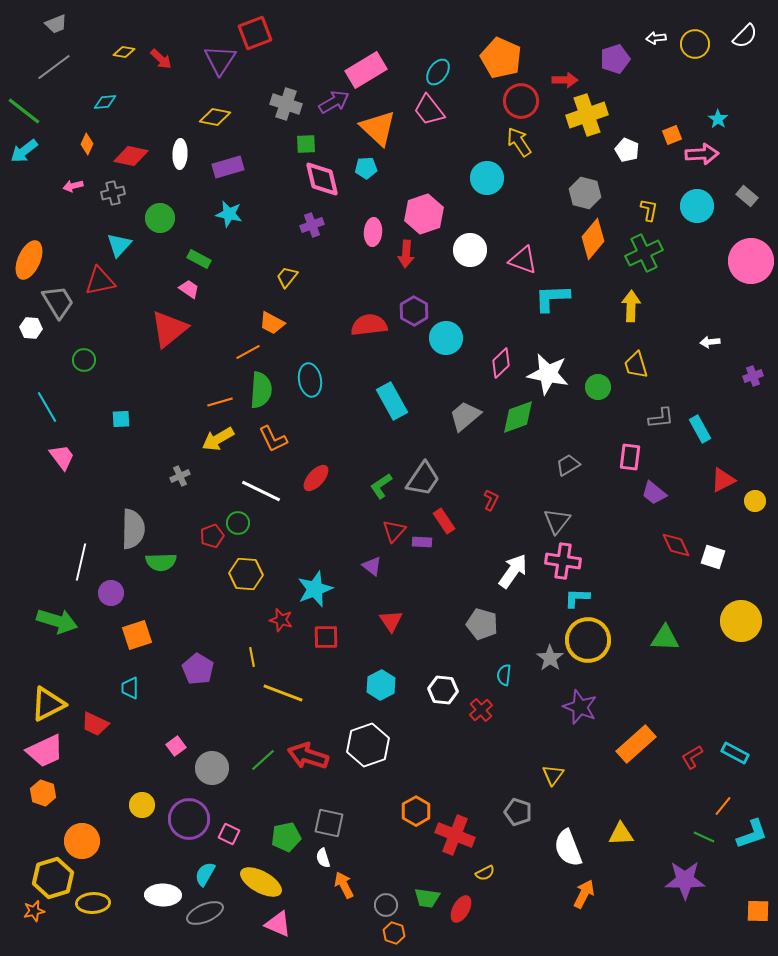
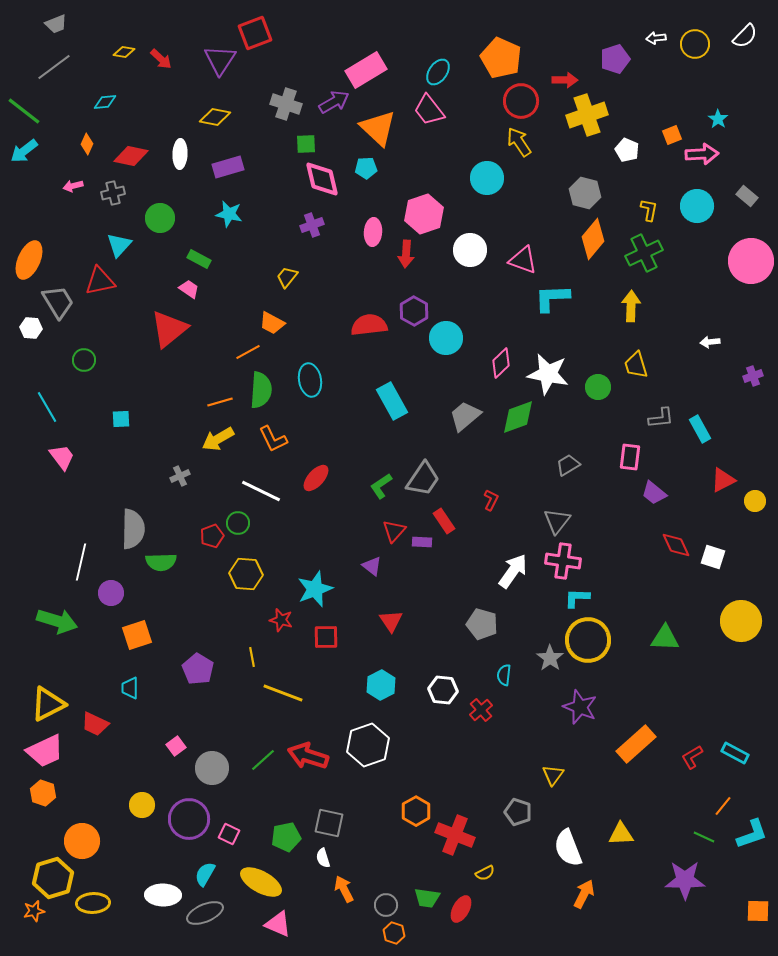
orange arrow at (344, 885): moved 4 px down
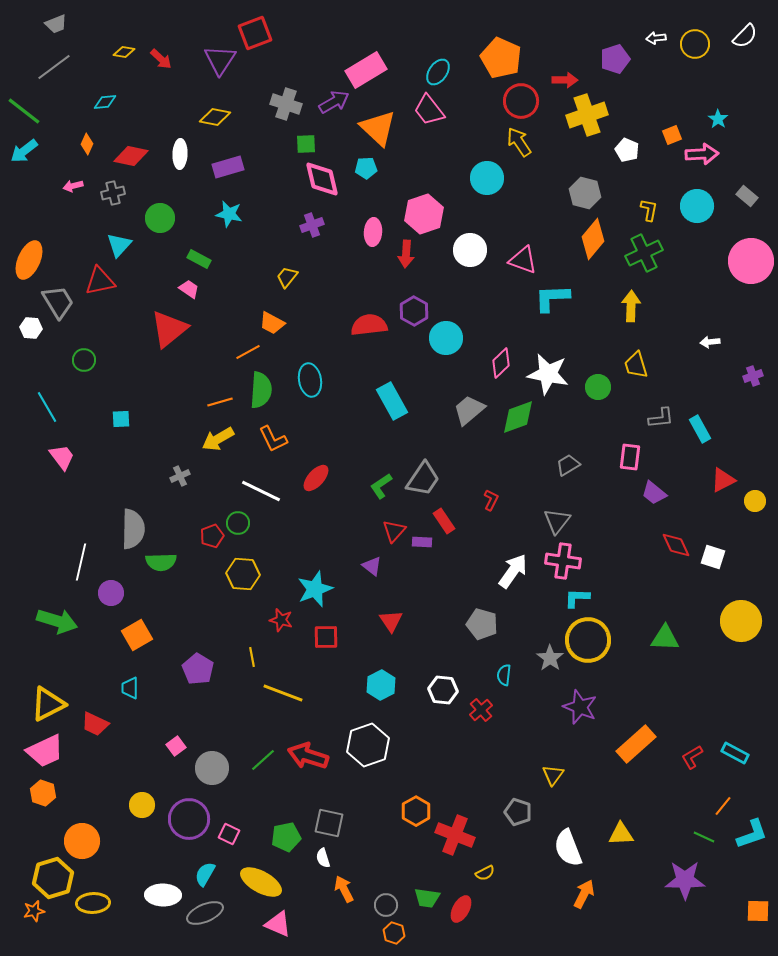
gray trapezoid at (465, 416): moved 4 px right, 6 px up
yellow hexagon at (246, 574): moved 3 px left
orange square at (137, 635): rotated 12 degrees counterclockwise
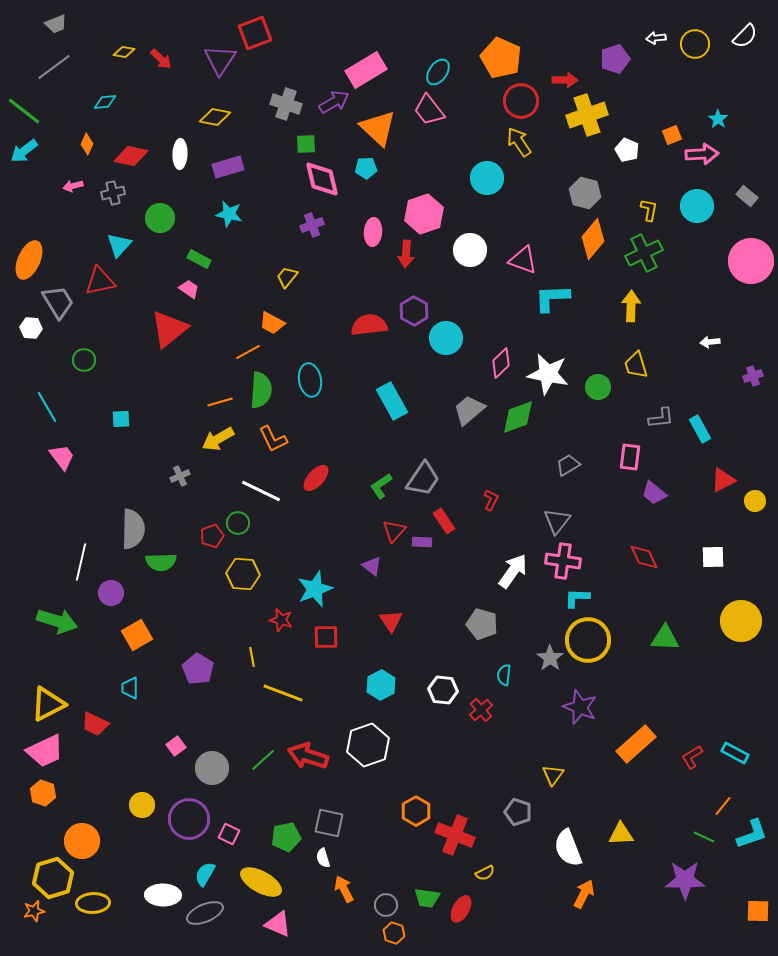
red diamond at (676, 545): moved 32 px left, 12 px down
white square at (713, 557): rotated 20 degrees counterclockwise
